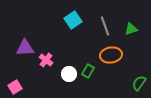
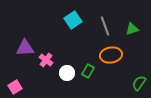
green triangle: moved 1 px right
white circle: moved 2 px left, 1 px up
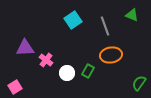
green triangle: moved 14 px up; rotated 40 degrees clockwise
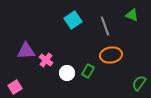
purple triangle: moved 1 px right, 3 px down
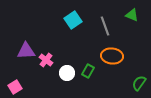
orange ellipse: moved 1 px right, 1 px down; rotated 15 degrees clockwise
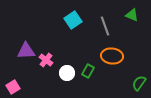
pink square: moved 2 px left
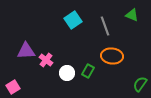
green semicircle: moved 1 px right, 1 px down
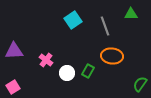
green triangle: moved 1 px left, 1 px up; rotated 24 degrees counterclockwise
purple triangle: moved 12 px left
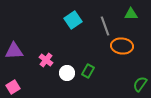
orange ellipse: moved 10 px right, 10 px up
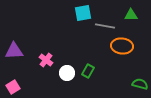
green triangle: moved 1 px down
cyan square: moved 10 px right, 7 px up; rotated 24 degrees clockwise
gray line: rotated 60 degrees counterclockwise
green semicircle: rotated 70 degrees clockwise
